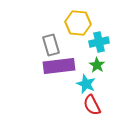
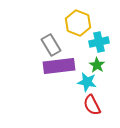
yellow hexagon: rotated 15 degrees clockwise
gray rectangle: rotated 15 degrees counterclockwise
cyan star: moved 1 px right, 2 px up; rotated 12 degrees counterclockwise
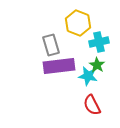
gray rectangle: rotated 15 degrees clockwise
cyan star: moved 1 px right, 6 px up
